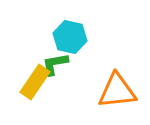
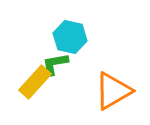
yellow rectangle: rotated 8 degrees clockwise
orange triangle: moved 4 px left; rotated 24 degrees counterclockwise
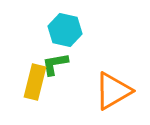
cyan hexagon: moved 5 px left, 7 px up
yellow rectangle: rotated 28 degrees counterclockwise
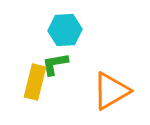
cyan hexagon: rotated 16 degrees counterclockwise
orange triangle: moved 2 px left
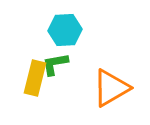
yellow rectangle: moved 4 px up
orange triangle: moved 3 px up
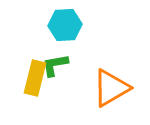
cyan hexagon: moved 5 px up
green L-shape: moved 1 px down
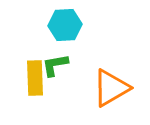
yellow rectangle: rotated 16 degrees counterclockwise
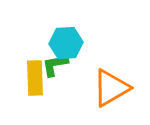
cyan hexagon: moved 1 px right, 18 px down
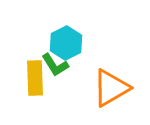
cyan hexagon: rotated 24 degrees counterclockwise
green L-shape: rotated 112 degrees counterclockwise
